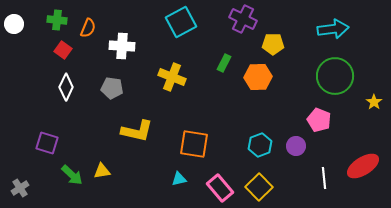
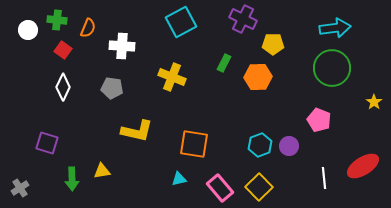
white circle: moved 14 px right, 6 px down
cyan arrow: moved 2 px right, 1 px up
green circle: moved 3 px left, 8 px up
white diamond: moved 3 px left
purple circle: moved 7 px left
green arrow: moved 4 px down; rotated 45 degrees clockwise
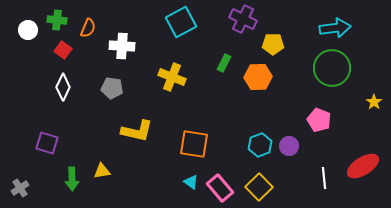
cyan triangle: moved 12 px right, 3 px down; rotated 49 degrees clockwise
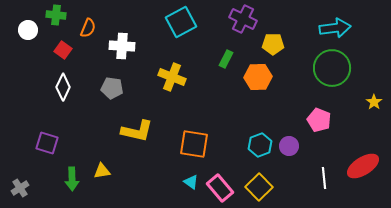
green cross: moved 1 px left, 5 px up
green rectangle: moved 2 px right, 4 px up
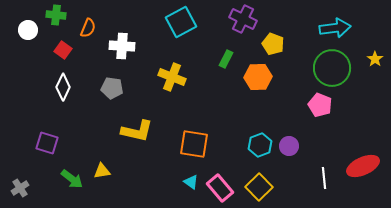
yellow pentagon: rotated 20 degrees clockwise
yellow star: moved 1 px right, 43 px up
pink pentagon: moved 1 px right, 15 px up
red ellipse: rotated 8 degrees clockwise
green arrow: rotated 50 degrees counterclockwise
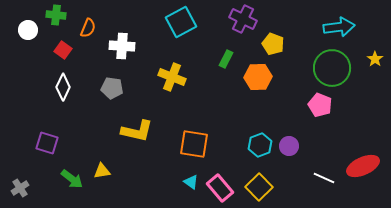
cyan arrow: moved 4 px right, 1 px up
white line: rotated 60 degrees counterclockwise
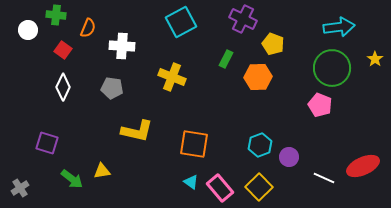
purple circle: moved 11 px down
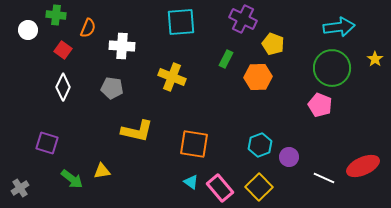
cyan square: rotated 24 degrees clockwise
